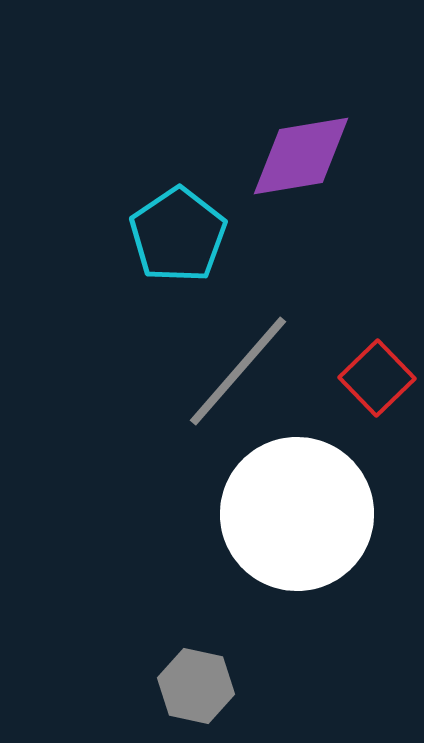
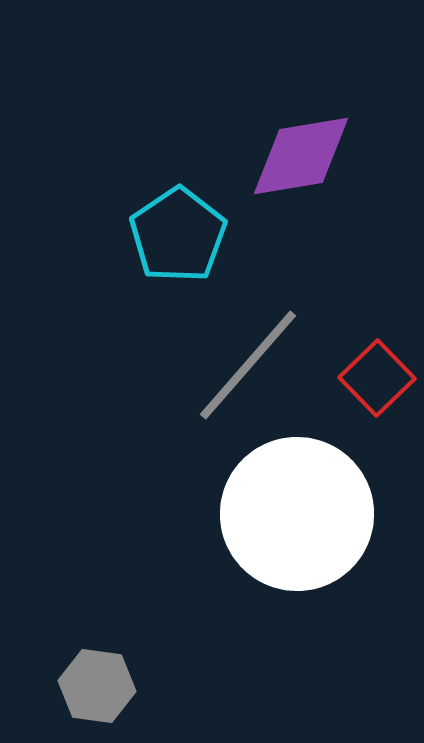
gray line: moved 10 px right, 6 px up
gray hexagon: moved 99 px left; rotated 4 degrees counterclockwise
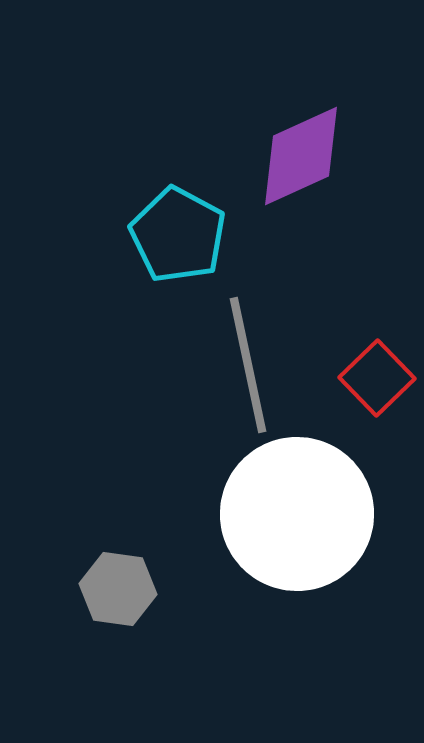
purple diamond: rotated 15 degrees counterclockwise
cyan pentagon: rotated 10 degrees counterclockwise
gray line: rotated 53 degrees counterclockwise
gray hexagon: moved 21 px right, 97 px up
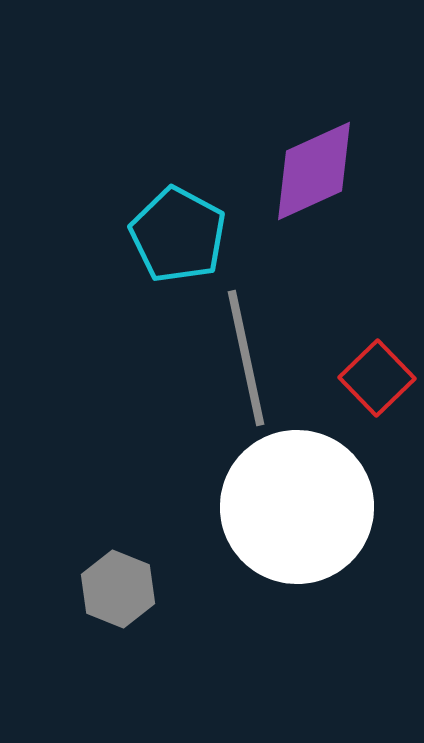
purple diamond: moved 13 px right, 15 px down
gray line: moved 2 px left, 7 px up
white circle: moved 7 px up
gray hexagon: rotated 14 degrees clockwise
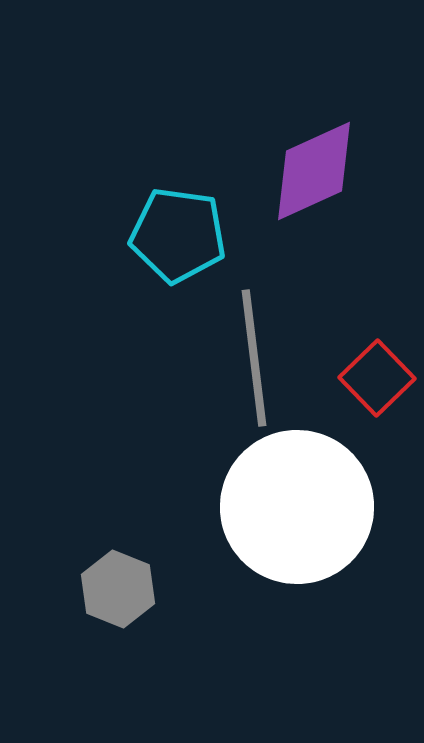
cyan pentagon: rotated 20 degrees counterclockwise
gray line: moved 8 px right; rotated 5 degrees clockwise
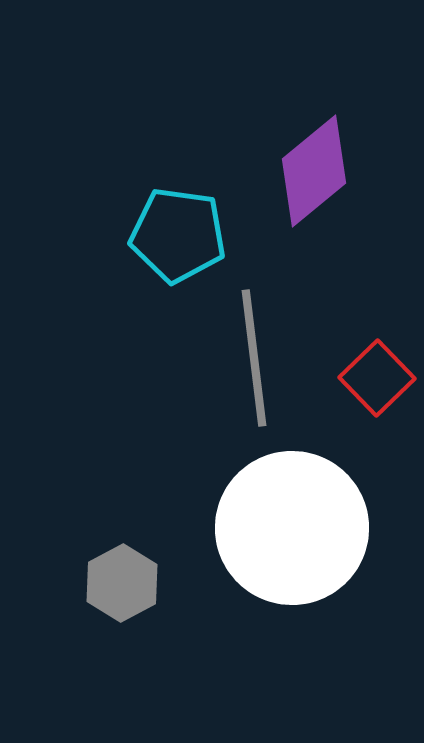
purple diamond: rotated 15 degrees counterclockwise
white circle: moved 5 px left, 21 px down
gray hexagon: moved 4 px right, 6 px up; rotated 10 degrees clockwise
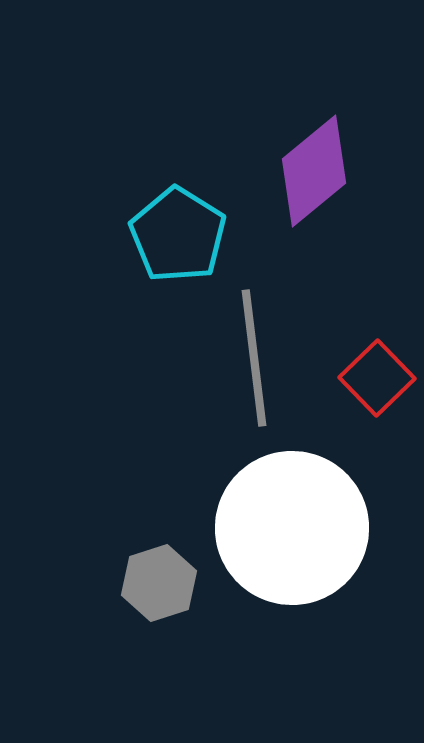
cyan pentagon: rotated 24 degrees clockwise
gray hexagon: moved 37 px right; rotated 10 degrees clockwise
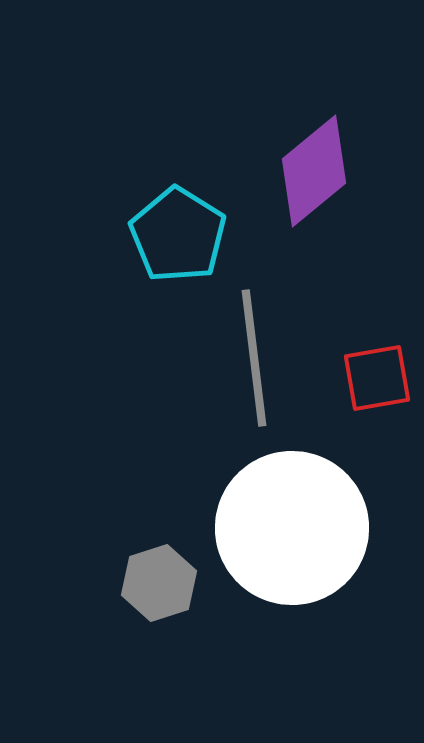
red square: rotated 34 degrees clockwise
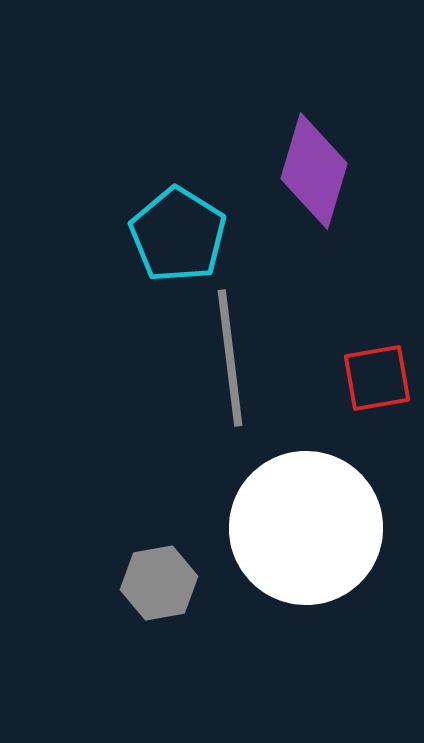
purple diamond: rotated 34 degrees counterclockwise
gray line: moved 24 px left
white circle: moved 14 px right
gray hexagon: rotated 8 degrees clockwise
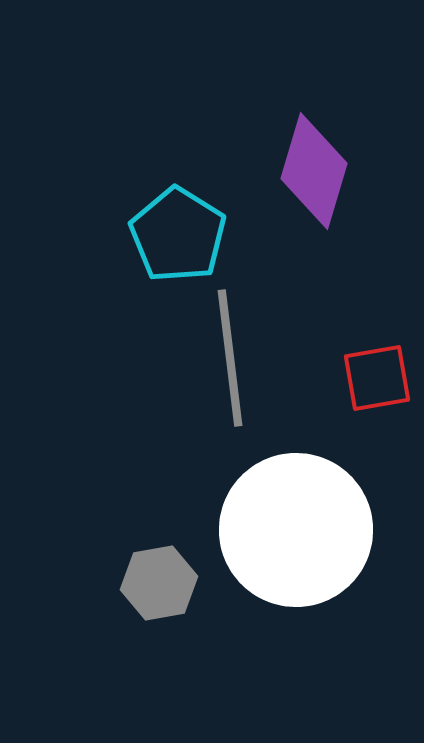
white circle: moved 10 px left, 2 px down
